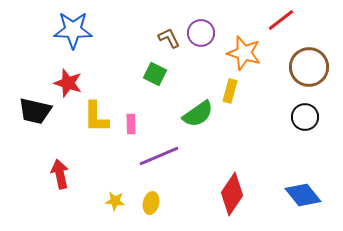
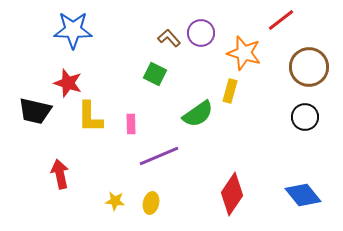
brown L-shape: rotated 15 degrees counterclockwise
yellow L-shape: moved 6 px left
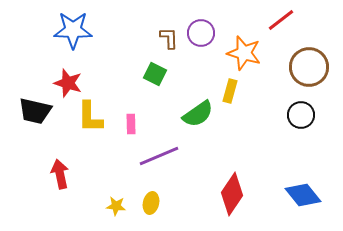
brown L-shape: rotated 40 degrees clockwise
black circle: moved 4 px left, 2 px up
yellow star: moved 1 px right, 5 px down
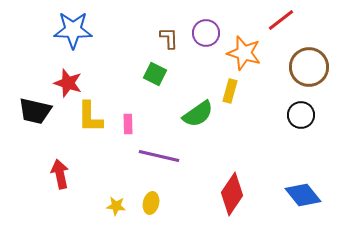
purple circle: moved 5 px right
pink rectangle: moved 3 px left
purple line: rotated 36 degrees clockwise
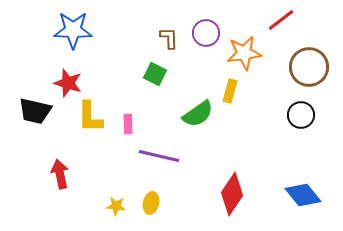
orange star: rotated 24 degrees counterclockwise
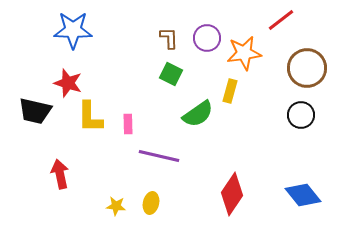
purple circle: moved 1 px right, 5 px down
brown circle: moved 2 px left, 1 px down
green square: moved 16 px right
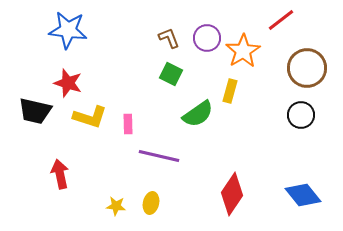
blue star: moved 5 px left; rotated 6 degrees clockwise
brown L-shape: rotated 20 degrees counterclockwise
orange star: moved 1 px left, 2 px up; rotated 24 degrees counterclockwise
yellow L-shape: rotated 72 degrees counterclockwise
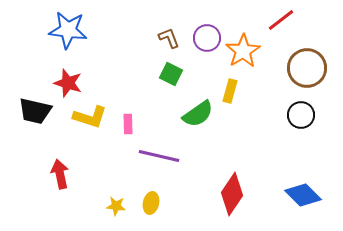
blue diamond: rotated 6 degrees counterclockwise
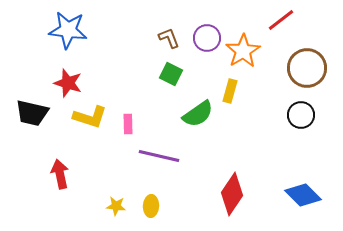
black trapezoid: moved 3 px left, 2 px down
yellow ellipse: moved 3 px down; rotated 10 degrees counterclockwise
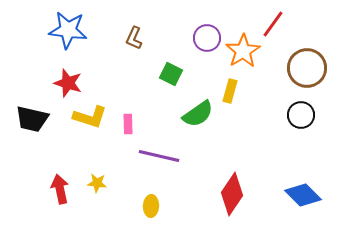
red line: moved 8 px left, 4 px down; rotated 16 degrees counterclockwise
brown L-shape: moved 35 px left; rotated 135 degrees counterclockwise
black trapezoid: moved 6 px down
red arrow: moved 15 px down
yellow star: moved 19 px left, 23 px up
